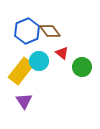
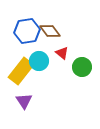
blue hexagon: rotated 15 degrees clockwise
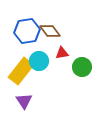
red triangle: rotated 48 degrees counterclockwise
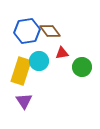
yellow rectangle: rotated 20 degrees counterclockwise
